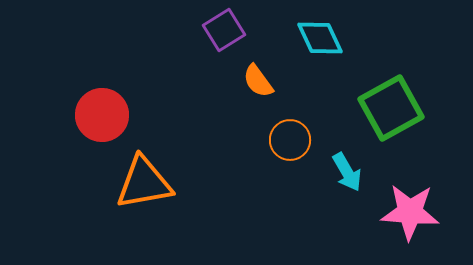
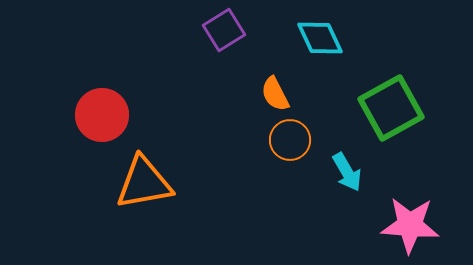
orange semicircle: moved 17 px right, 13 px down; rotated 9 degrees clockwise
pink star: moved 13 px down
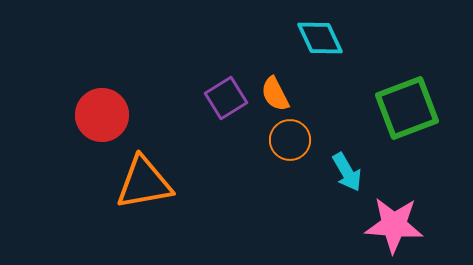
purple square: moved 2 px right, 68 px down
green square: moved 16 px right; rotated 8 degrees clockwise
pink star: moved 16 px left
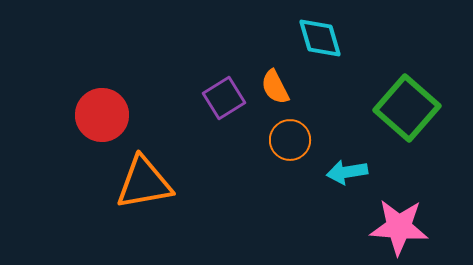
cyan diamond: rotated 9 degrees clockwise
orange semicircle: moved 7 px up
purple square: moved 2 px left
green square: rotated 28 degrees counterclockwise
cyan arrow: rotated 111 degrees clockwise
pink star: moved 5 px right, 2 px down
